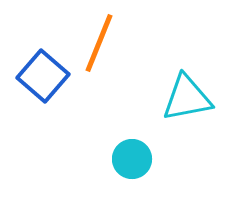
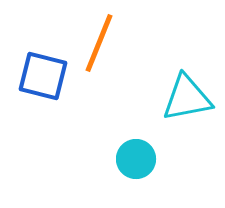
blue square: rotated 27 degrees counterclockwise
cyan circle: moved 4 px right
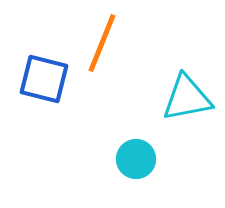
orange line: moved 3 px right
blue square: moved 1 px right, 3 px down
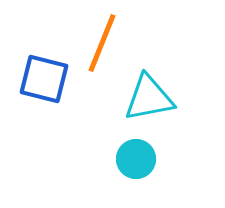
cyan triangle: moved 38 px left
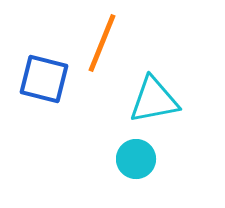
cyan triangle: moved 5 px right, 2 px down
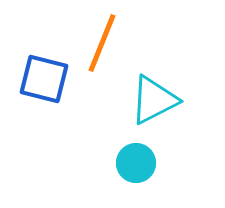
cyan triangle: rotated 16 degrees counterclockwise
cyan circle: moved 4 px down
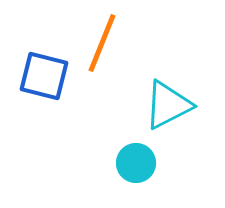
blue square: moved 3 px up
cyan triangle: moved 14 px right, 5 px down
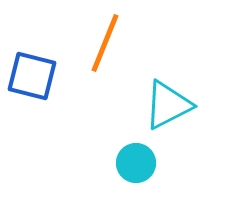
orange line: moved 3 px right
blue square: moved 12 px left
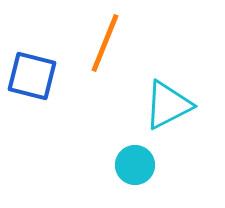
cyan circle: moved 1 px left, 2 px down
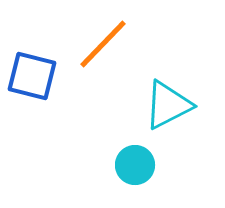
orange line: moved 2 px left, 1 px down; rotated 22 degrees clockwise
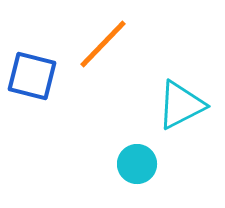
cyan triangle: moved 13 px right
cyan circle: moved 2 px right, 1 px up
